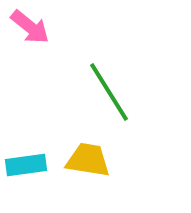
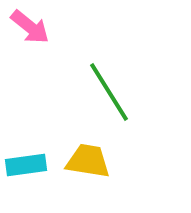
yellow trapezoid: moved 1 px down
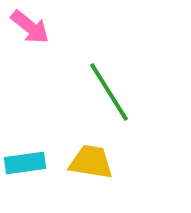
yellow trapezoid: moved 3 px right, 1 px down
cyan rectangle: moved 1 px left, 2 px up
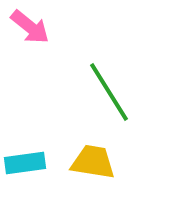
yellow trapezoid: moved 2 px right
